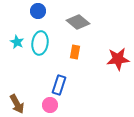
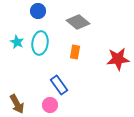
blue rectangle: rotated 54 degrees counterclockwise
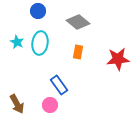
orange rectangle: moved 3 px right
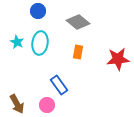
pink circle: moved 3 px left
